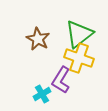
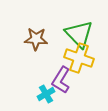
green triangle: rotated 36 degrees counterclockwise
brown star: moved 2 px left; rotated 25 degrees counterclockwise
cyan cross: moved 4 px right
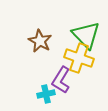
green triangle: moved 7 px right, 1 px down
brown star: moved 4 px right, 2 px down; rotated 25 degrees clockwise
cyan cross: rotated 18 degrees clockwise
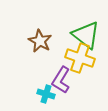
green triangle: rotated 8 degrees counterclockwise
yellow cross: moved 1 px right
cyan cross: rotated 30 degrees clockwise
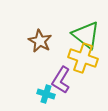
yellow cross: moved 3 px right
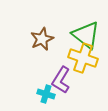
brown star: moved 2 px right, 2 px up; rotated 20 degrees clockwise
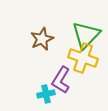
green triangle: rotated 36 degrees clockwise
cyan cross: rotated 30 degrees counterclockwise
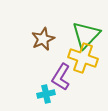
brown star: moved 1 px right
purple L-shape: moved 3 px up
